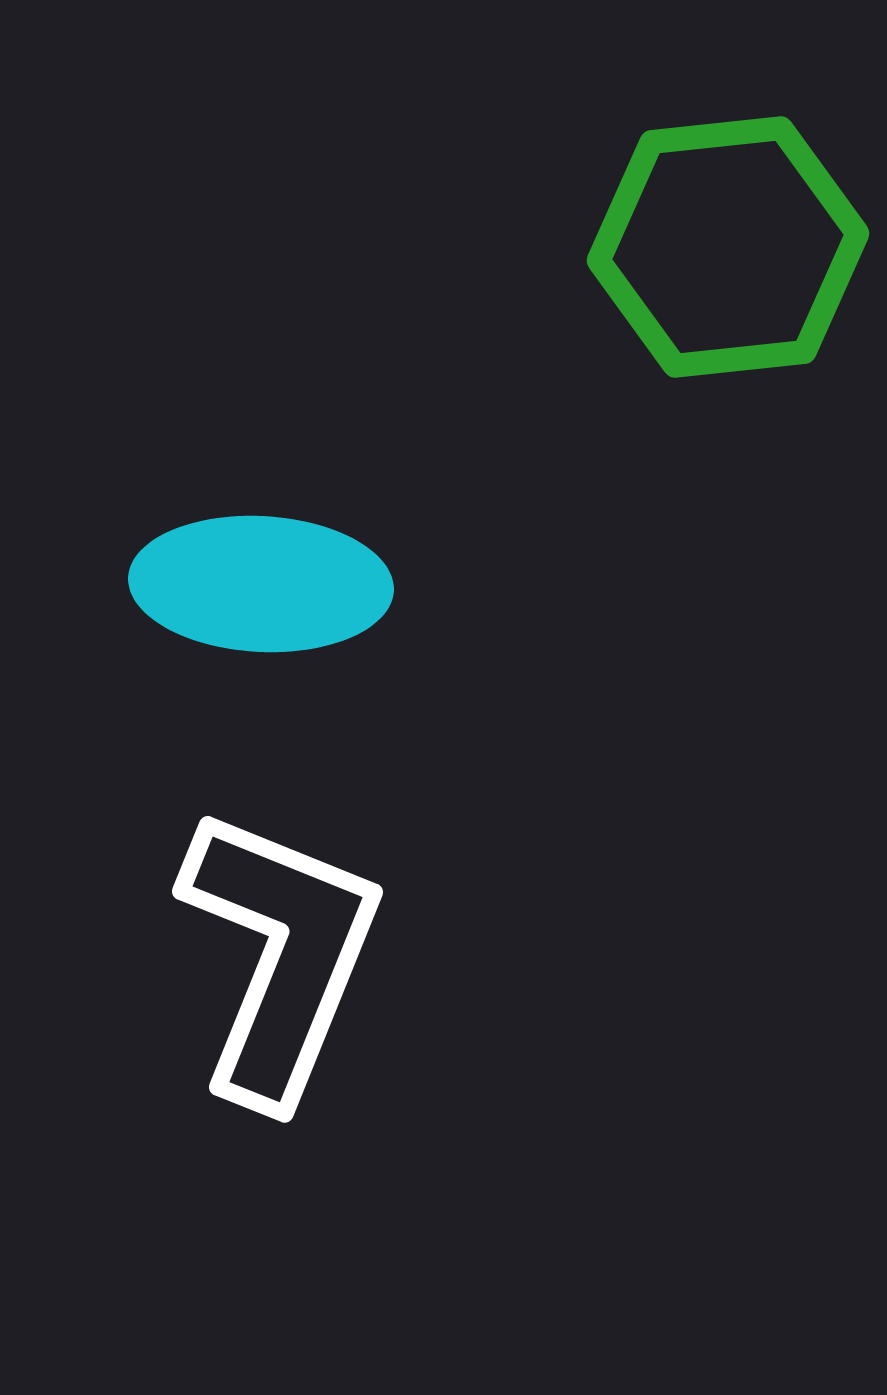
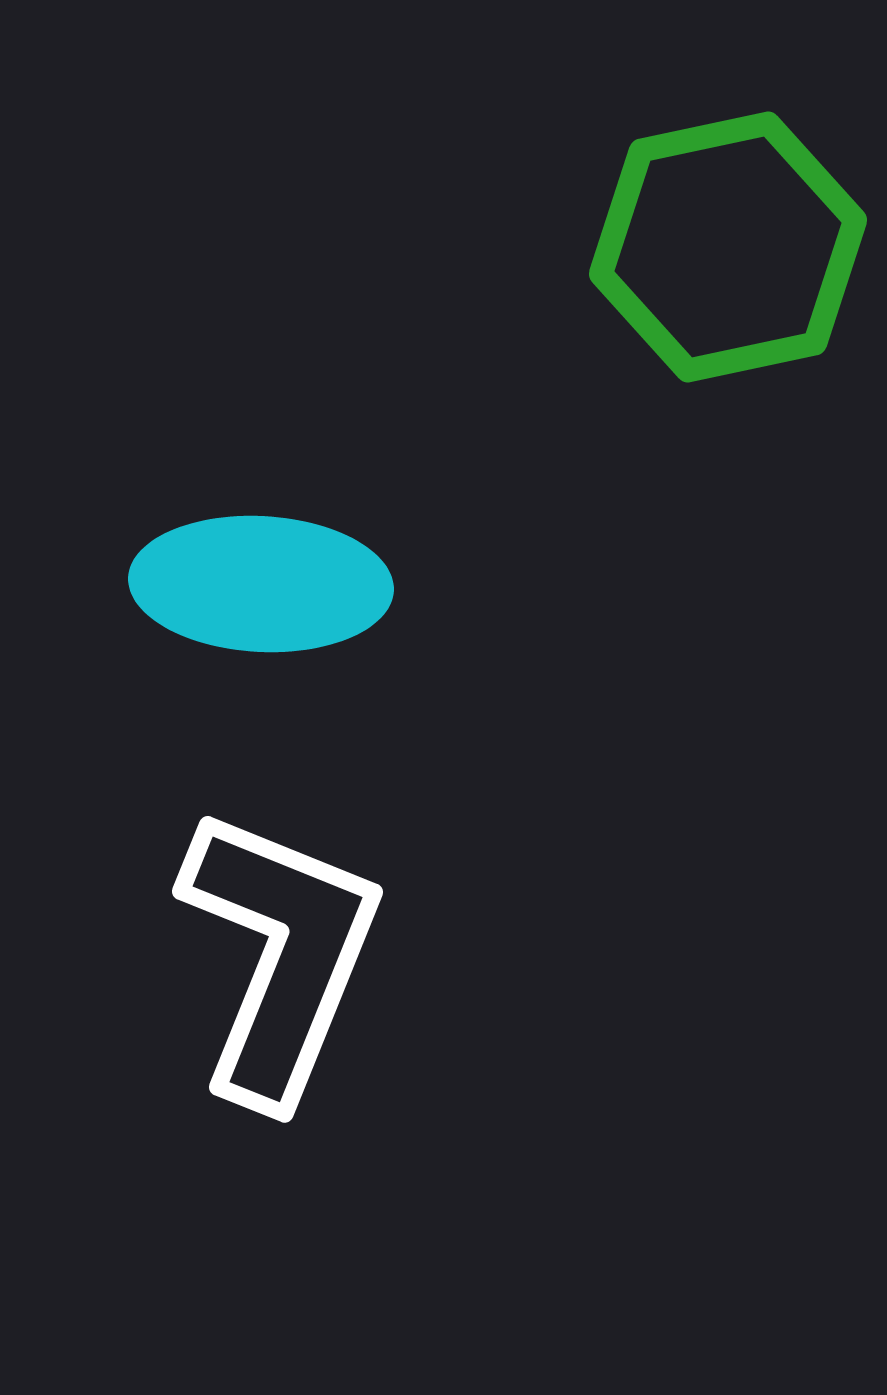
green hexagon: rotated 6 degrees counterclockwise
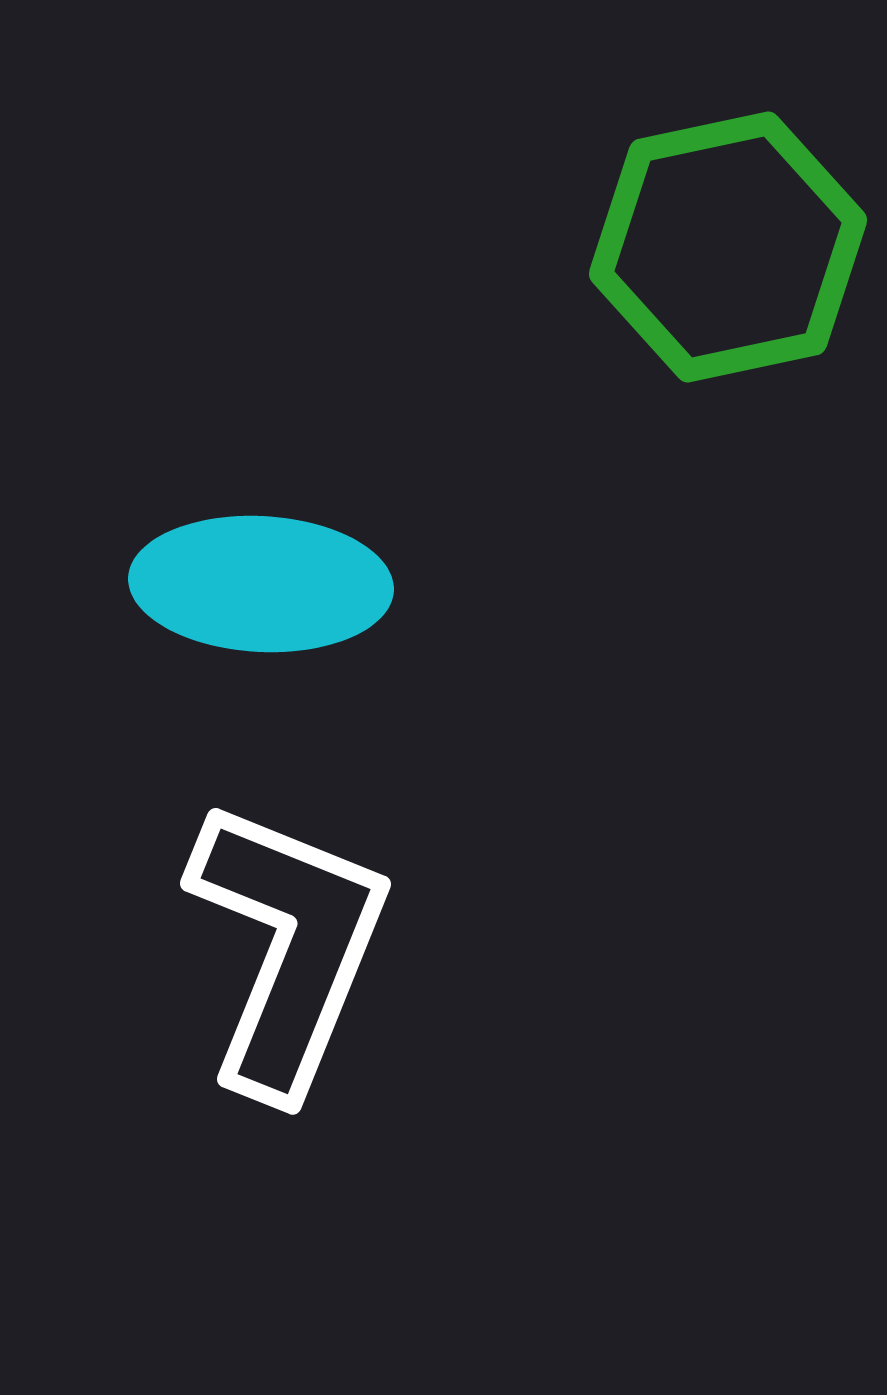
white L-shape: moved 8 px right, 8 px up
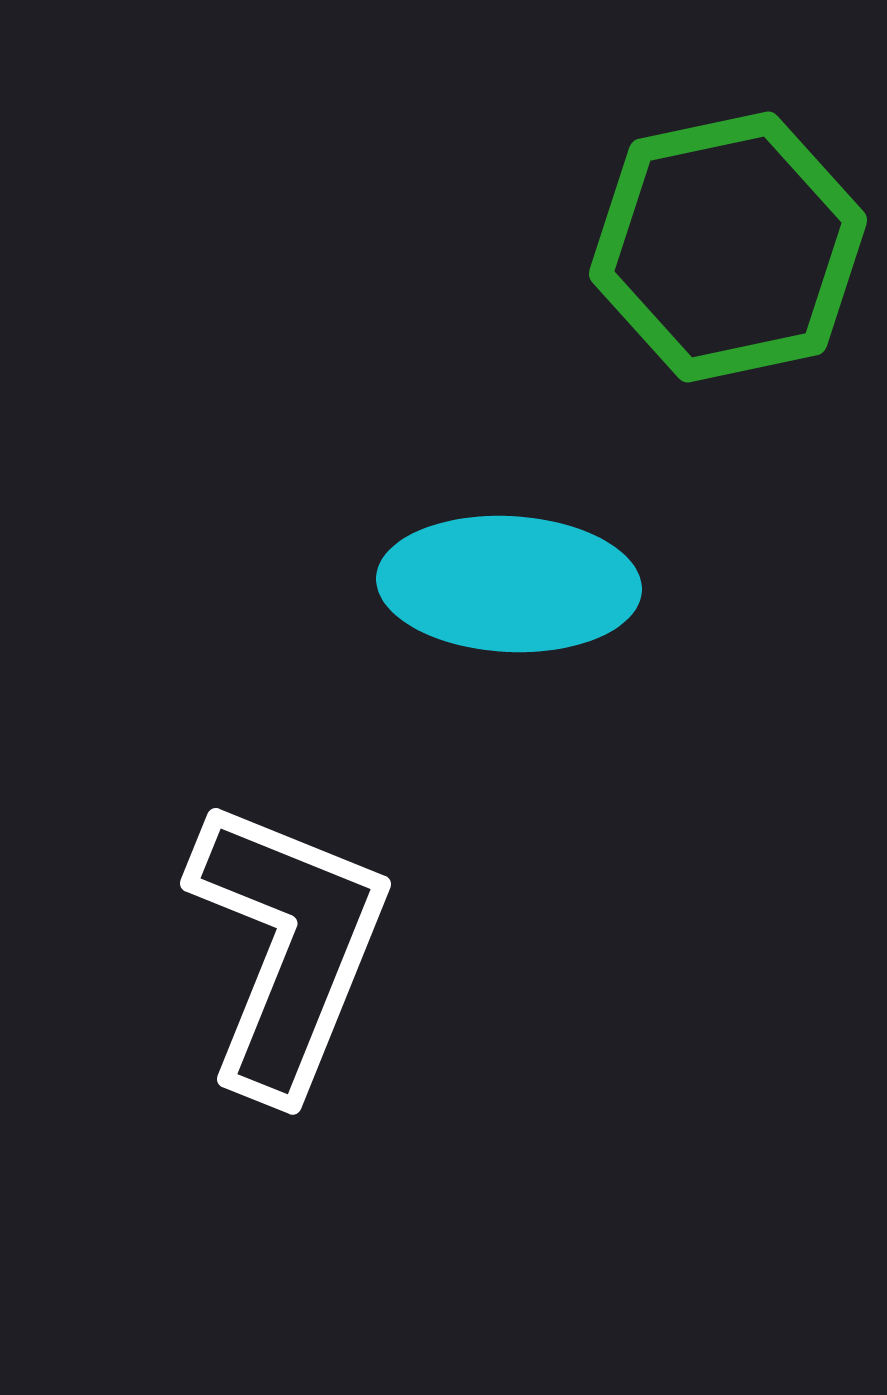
cyan ellipse: moved 248 px right
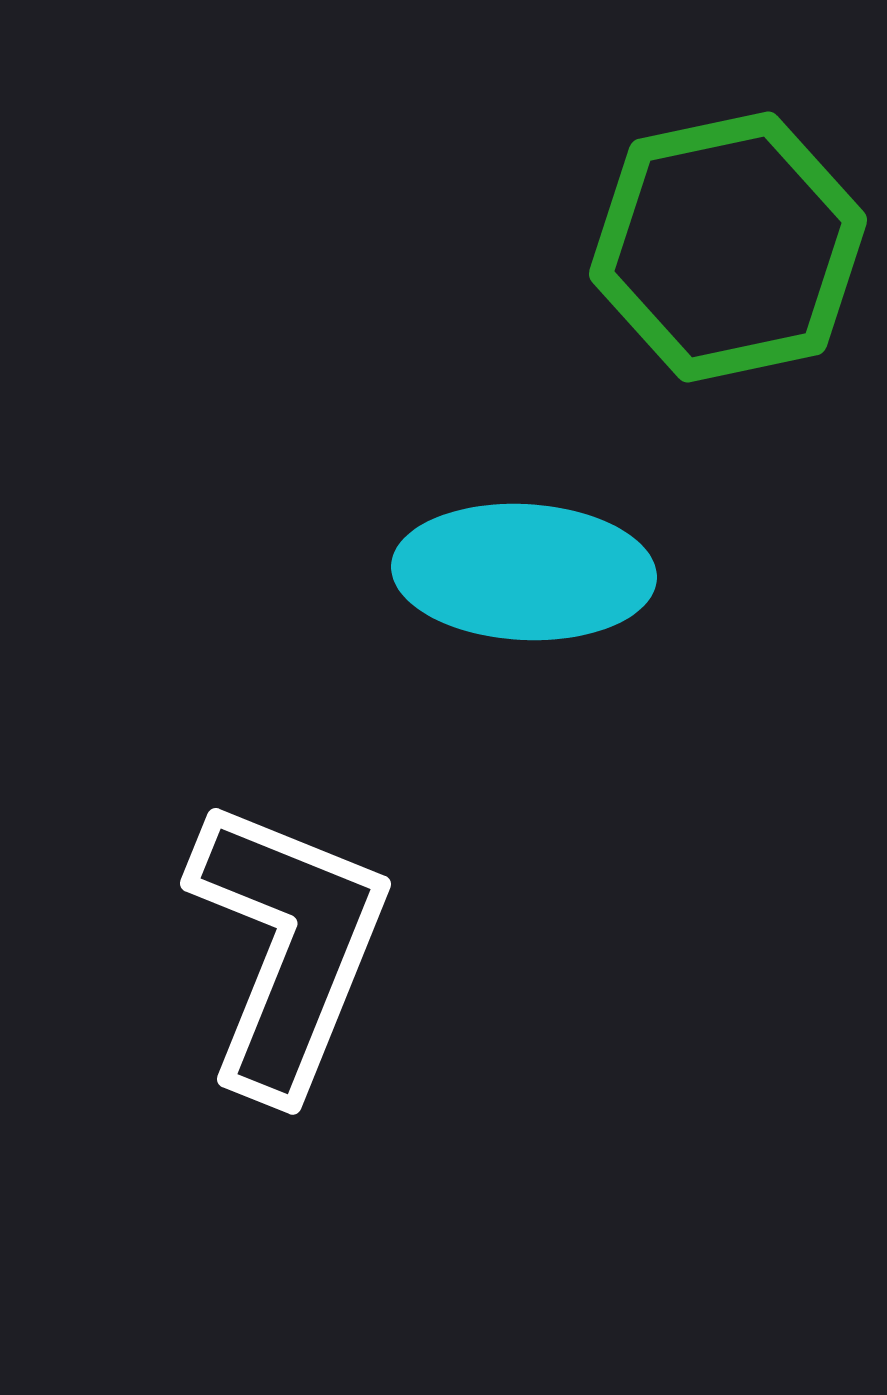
cyan ellipse: moved 15 px right, 12 px up
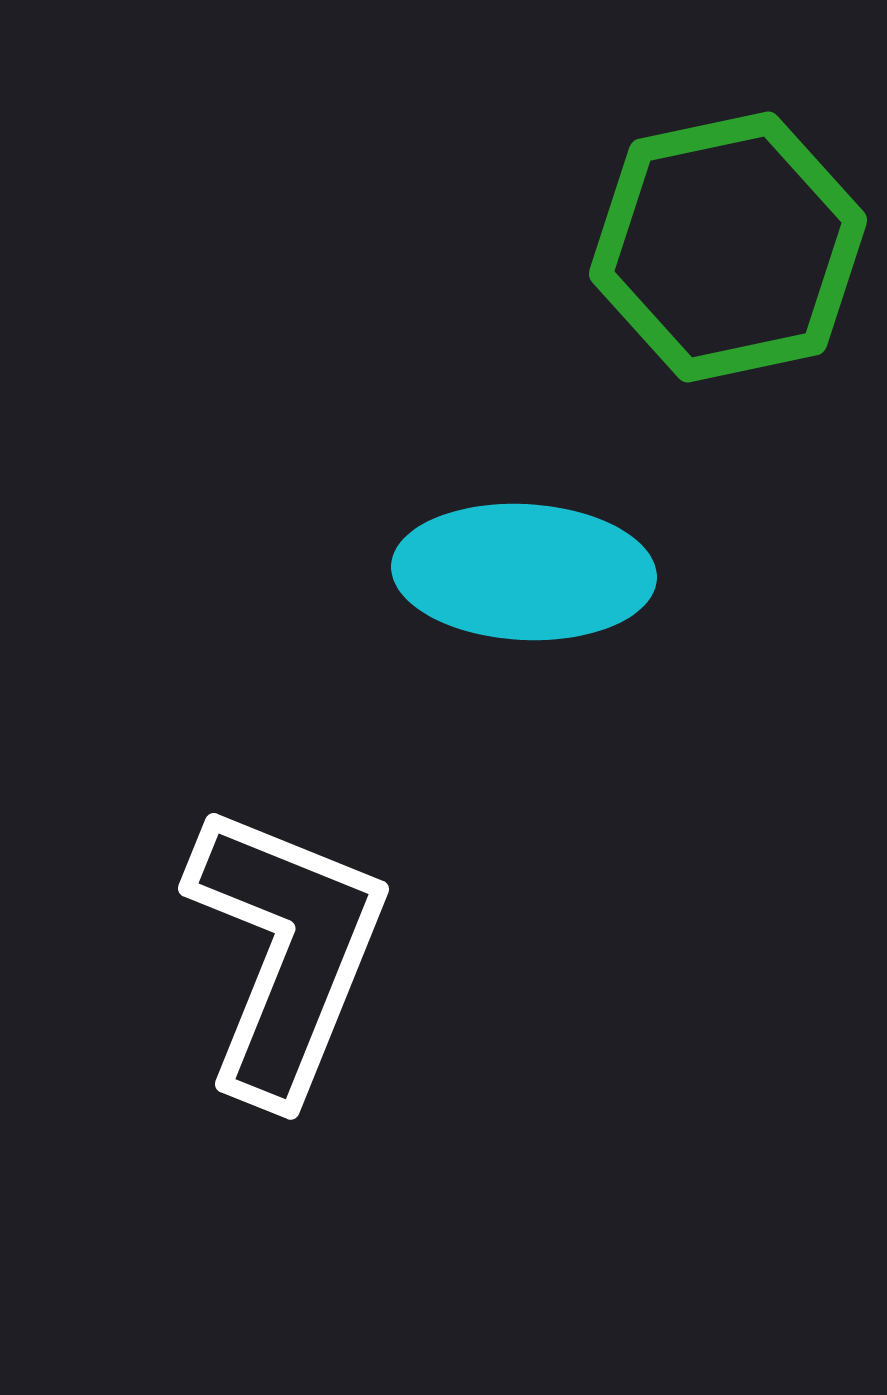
white L-shape: moved 2 px left, 5 px down
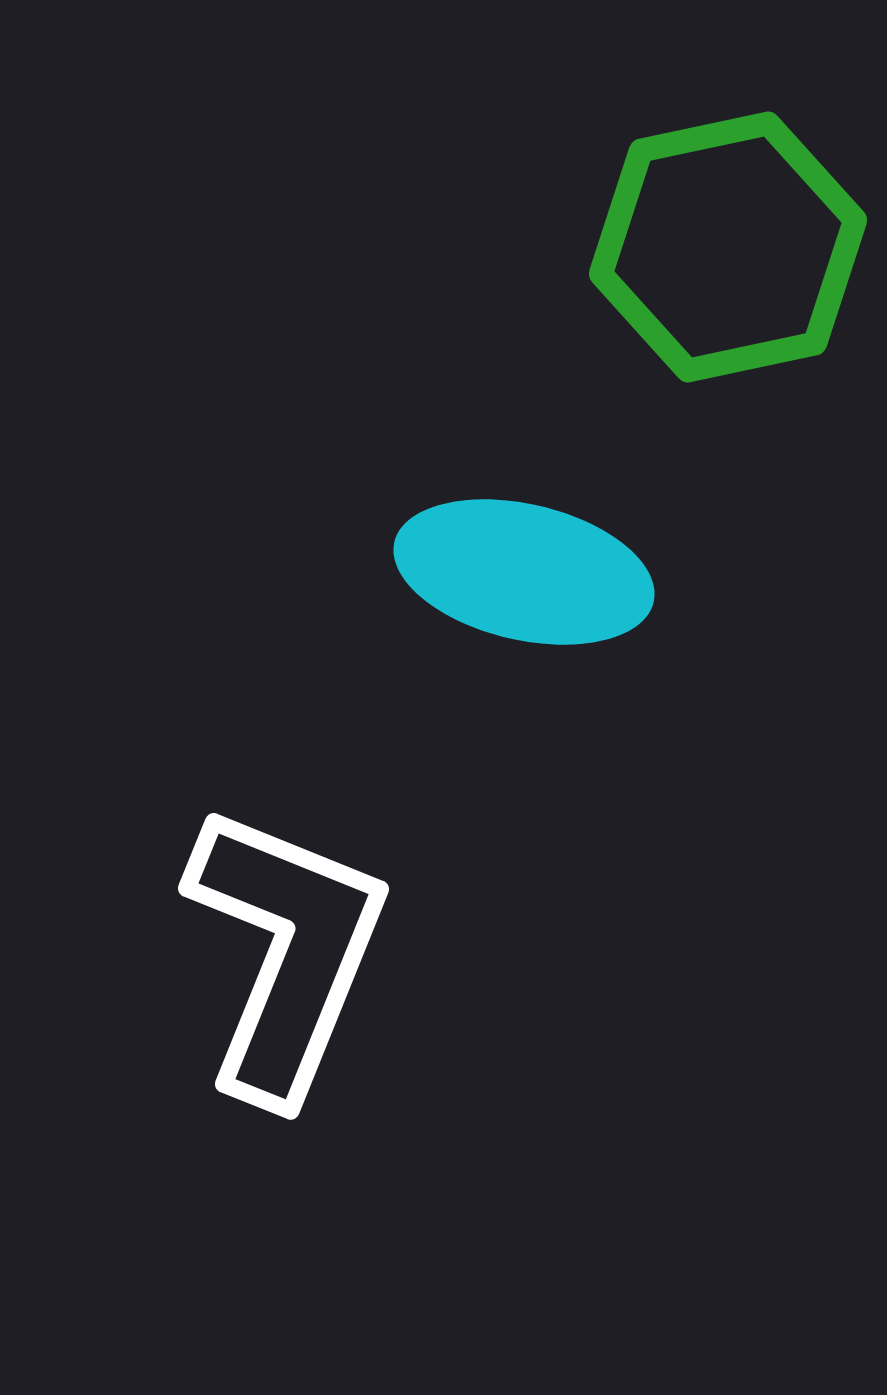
cyan ellipse: rotated 10 degrees clockwise
